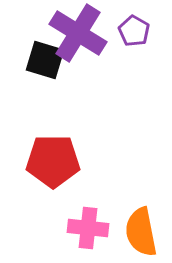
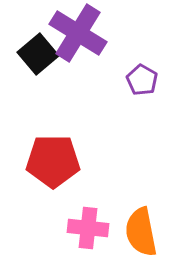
purple pentagon: moved 8 px right, 49 px down
black square: moved 7 px left, 6 px up; rotated 33 degrees clockwise
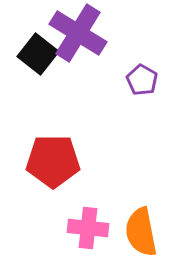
black square: rotated 12 degrees counterclockwise
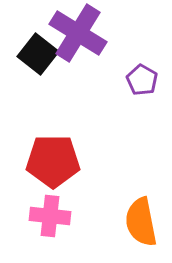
pink cross: moved 38 px left, 12 px up
orange semicircle: moved 10 px up
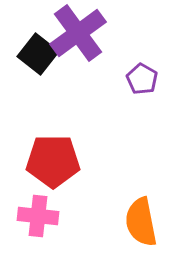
purple cross: rotated 22 degrees clockwise
purple pentagon: moved 1 px up
pink cross: moved 12 px left
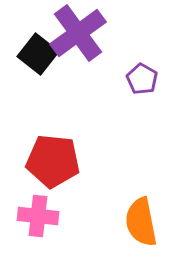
red pentagon: rotated 6 degrees clockwise
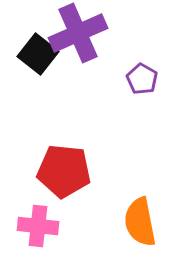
purple cross: rotated 12 degrees clockwise
red pentagon: moved 11 px right, 10 px down
pink cross: moved 10 px down
orange semicircle: moved 1 px left
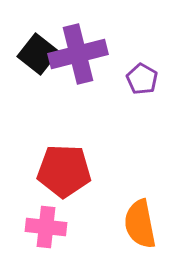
purple cross: moved 21 px down; rotated 10 degrees clockwise
red pentagon: rotated 4 degrees counterclockwise
orange semicircle: moved 2 px down
pink cross: moved 8 px right, 1 px down
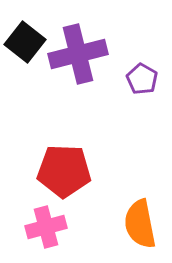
black square: moved 13 px left, 12 px up
pink cross: rotated 21 degrees counterclockwise
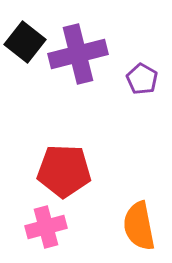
orange semicircle: moved 1 px left, 2 px down
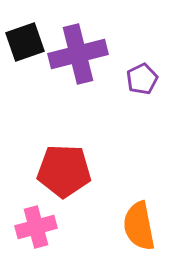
black square: rotated 33 degrees clockwise
purple pentagon: rotated 16 degrees clockwise
pink cross: moved 10 px left
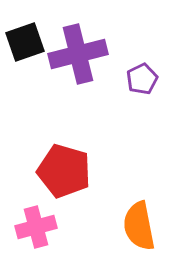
red pentagon: rotated 14 degrees clockwise
